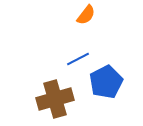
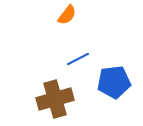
orange semicircle: moved 19 px left
blue pentagon: moved 8 px right; rotated 20 degrees clockwise
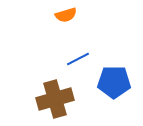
orange semicircle: moved 1 px left; rotated 35 degrees clockwise
blue pentagon: rotated 8 degrees clockwise
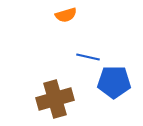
blue line: moved 10 px right, 2 px up; rotated 40 degrees clockwise
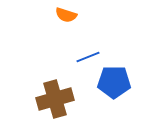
orange semicircle: rotated 35 degrees clockwise
blue line: rotated 35 degrees counterclockwise
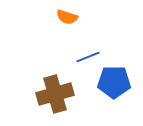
orange semicircle: moved 1 px right, 2 px down
brown cross: moved 5 px up
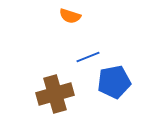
orange semicircle: moved 3 px right, 1 px up
blue pentagon: rotated 12 degrees counterclockwise
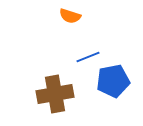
blue pentagon: moved 1 px left, 1 px up
brown cross: rotated 6 degrees clockwise
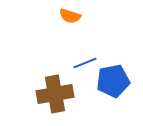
blue line: moved 3 px left, 6 px down
